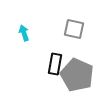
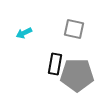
cyan arrow: rotated 98 degrees counterclockwise
gray pentagon: rotated 24 degrees counterclockwise
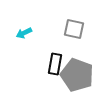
gray pentagon: rotated 20 degrees clockwise
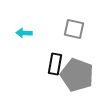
cyan arrow: rotated 28 degrees clockwise
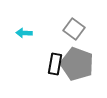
gray square: rotated 25 degrees clockwise
gray pentagon: moved 11 px up
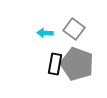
cyan arrow: moved 21 px right
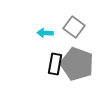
gray square: moved 2 px up
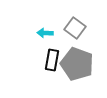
gray square: moved 1 px right, 1 px down
black rectangle: moved 3 px left, 4 px up
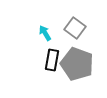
cyan arrow: rotated 56 degrees clockwise
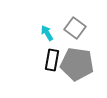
cyan arrow: moved 2 px right
gray pentagon: rotated 12 degrees counterclockwise
